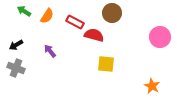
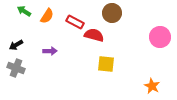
purple arrow: rotated 128 degrees clockwise
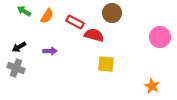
black arrow: moved 3 px right, 2 px down
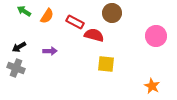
pink circle: moved 4 px left, 1 px up
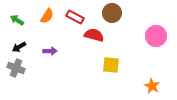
green arrow: moved 7 px left, 9 px down
red rectangle: moved 5 px up
yellow square: moved 5 px right, 1 px down
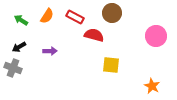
green arrow: moved 4 px right
gray cross: moved 3 px left
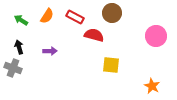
black arrow: rotated 104 degrees clockwise
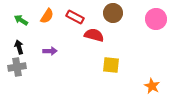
brown circle: moved 1 px right
pink circle: moved 17 px up
gray cross: moved 4 px right, 1 px up; rotated 30 degrees counterclockwise
